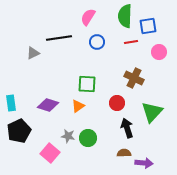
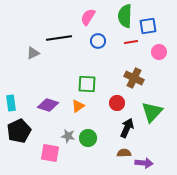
blue circle: moved 1 px right, 1 px up
black arrow: rotated 42 degrees clockwise
pink square: rotated 30 degrees counterclockwise
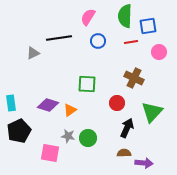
orange triangle: moved 8 px left, 4 px down
